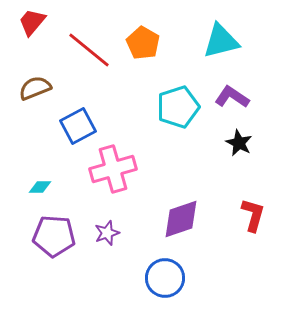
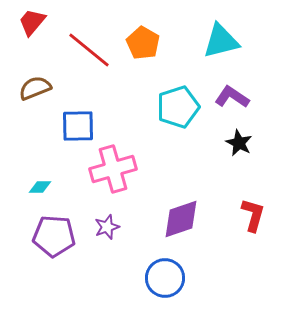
blue square: rotated 27 degrees clockwise
purple star: moved 6 px up
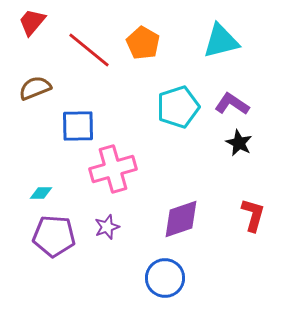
purple L-shape: moved 7 px down
cyan diamond: moved 1 px right, 6 px down
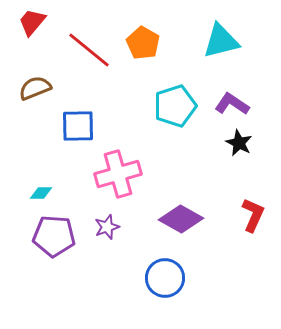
cyan pentagon: moved 3 px left, 1 px up
pink cross: moved 5 px right, 5 px down
red L-shape: rotated 8 degrees clockwise
purple diamond: rotated 48 degrees clockwise
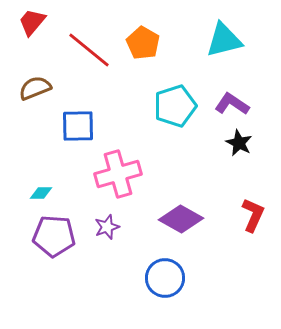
cyan triangle: moved 3 px right, 1 px up
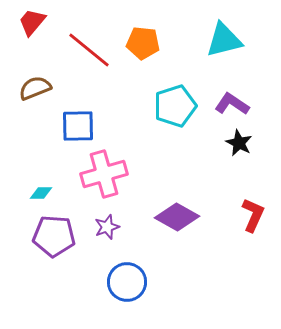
orange pentagon: rotated 24 degrees counterclockwise
pink cross: moved 14 px left
purple diamond: moved 4 px left, 2 px up
blue circle: moved 38 px left, 4 px down
